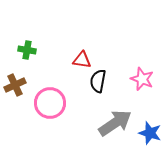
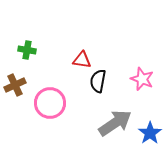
blue star: rotated 20 degrees clockwise
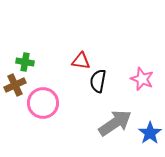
green cross: moved 2 px left, 12 px down
red triangle: moved 1 px left, 1 px down
pink circle: moved 7 px left
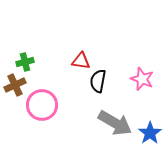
green cross: rotated 24 degrees counterclockwise
pink circle: moved 1 px left, 2 px down
gray arrow: rotated 64 degrees clockwise
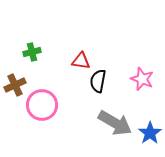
green cross: moved 7 px right, 10 px up
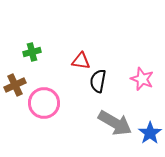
pink circle: moved 2 px right, 2 px up
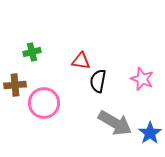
brown cross: rotated 20 degrees clockwise
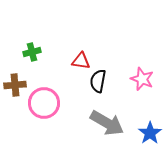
gray arrow: moved 8 px left
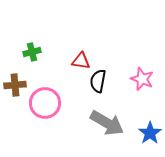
pink circle: moved 1 px right
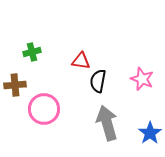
pink circle: moved 1 px left, 6 px down
gray arrow: rotated 136 degrees counterclockwise
